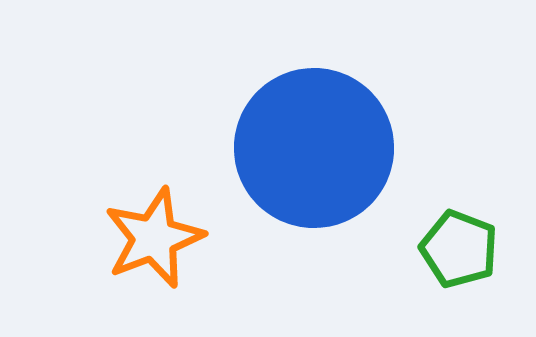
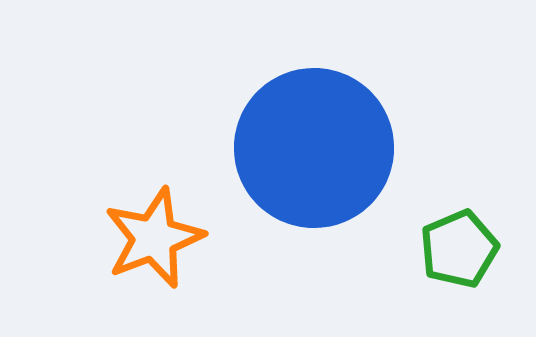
green pentagon: rotated 28 degrees clockwise
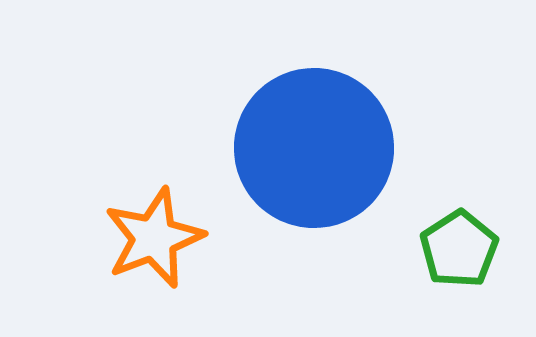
green pentagon: rotated 10 degrees counterclockwise
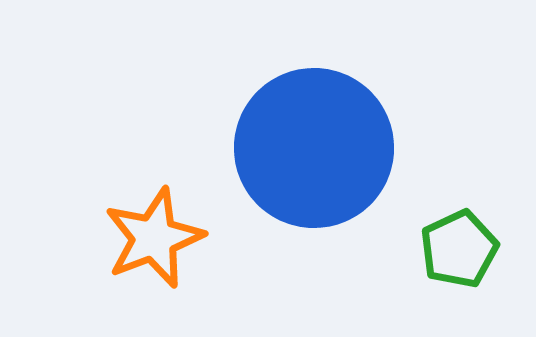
green pentagon: rotated 8 degrees clockwise
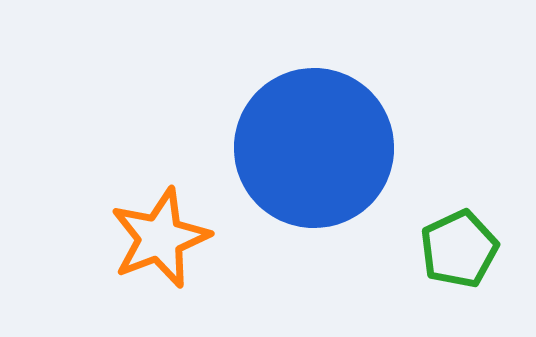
orange star: moved 6 px right
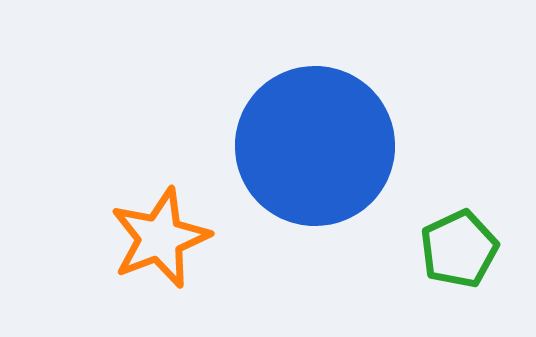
blue circle: moved 1 px right, 2 px up
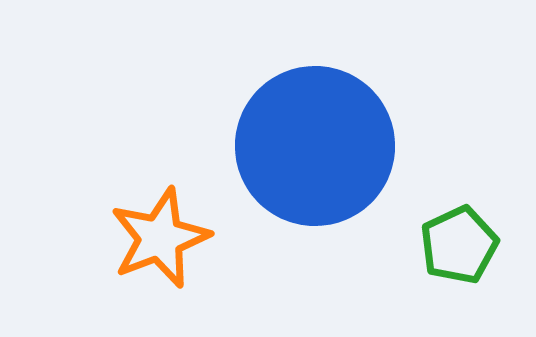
green pentagon: moved 4 px up
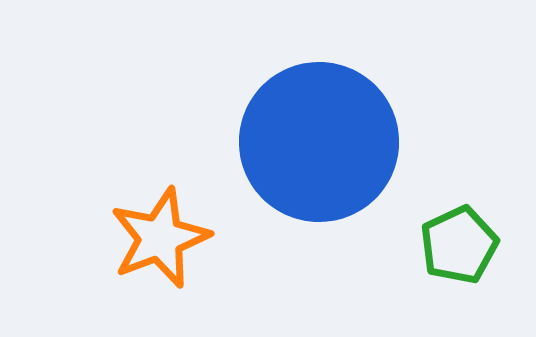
blue circle: moved 4 px right, 4 px up
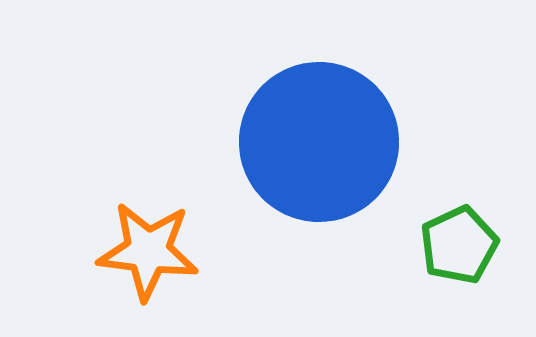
orange star: moved 12 px left, 13 px down; rotated 28 degrees clockwise
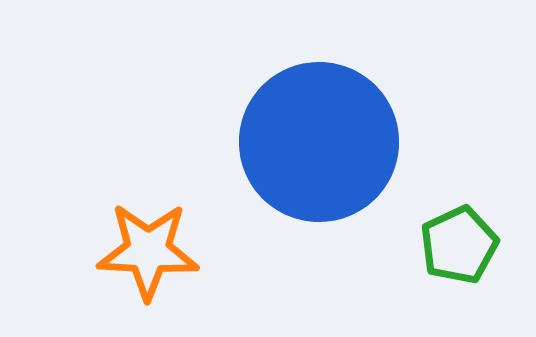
orange star: rotated 4 degrees counterclockwise
